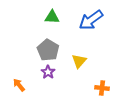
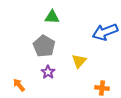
blue arrow: moved 14 px right, 12 px down; rotated 15 degrees clockwise
gray pentagon: moved 4 px left, 4 px up
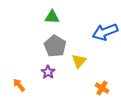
gray pentagon: moved 11 px right
orange cross: rotated 24 degrees clockwise
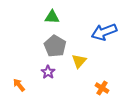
blue arrow: moved 1 px left
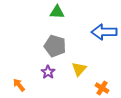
green triangle: moved 5 px right, 5 px up
blue arrow: rotated 20 degrees clockwise
gray pentagon: rotated 15 degrees counterclockwise
yellow triangle: moved 8 px down
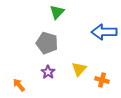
green triangle: rotated 49 degrees counterclockwise
gray pentagon: moved 8 px left, 3 px up
orange cross: moved 8 px up; rotated 16 degrees counterclockwise
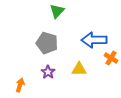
green triangle: moved 1 px up
blue arrow: moved 10 px left, 8 px down
yellow triangle: rotated 49 degrees clockwise
orange cross: moved 9 px right, 22 px up; rotated 16 degrees clockwise
orange arrow: moved 1 px right; rotated 56 degrees clockwise
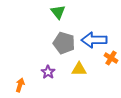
green triangle: moved 1 px right, 1 px down; rotated 21 degrees counterclockwise
gray pentagon: moved 17 px right
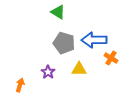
green triangle: rotated 21 degrees counterclockwise
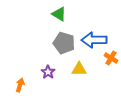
green triangle: moved 1 px right, 2 px down
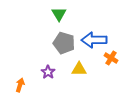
green triangle: rotated 28 degrees clockwise
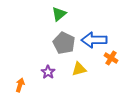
green triangle: rotated 21 degrees clockwise
gray pentagon: rotated 10 degrees clockwise
yellow triangle: rotated 14 degrees counterclockwise
